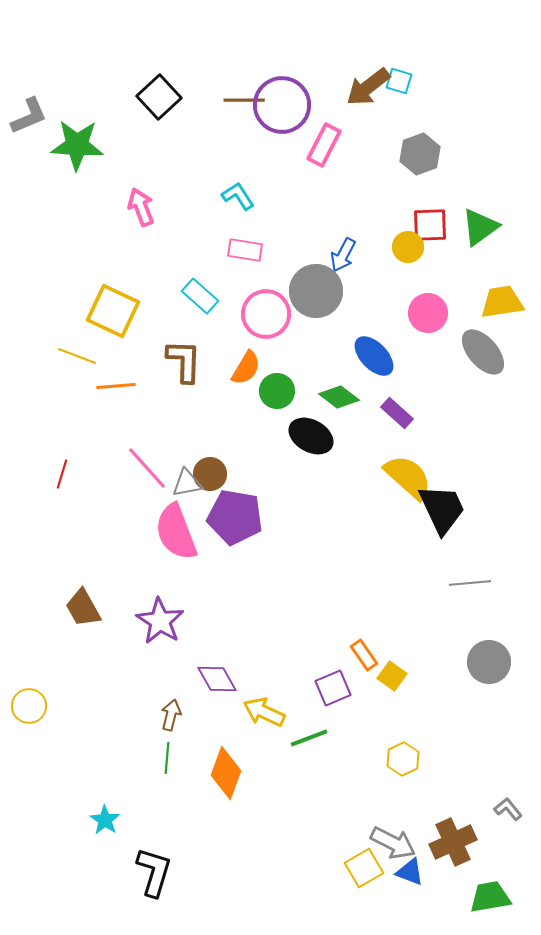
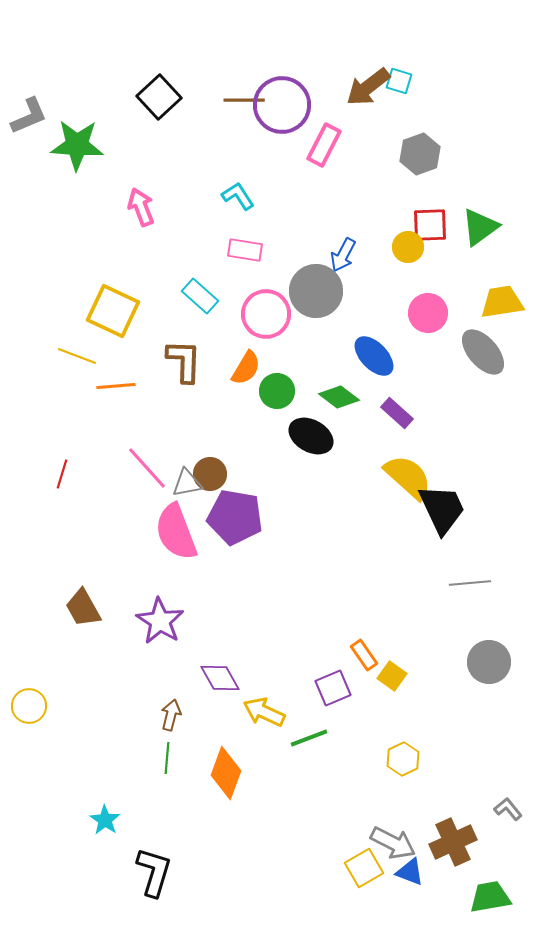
purple diamond at (217, 679): moved 3 px right, 1 px up
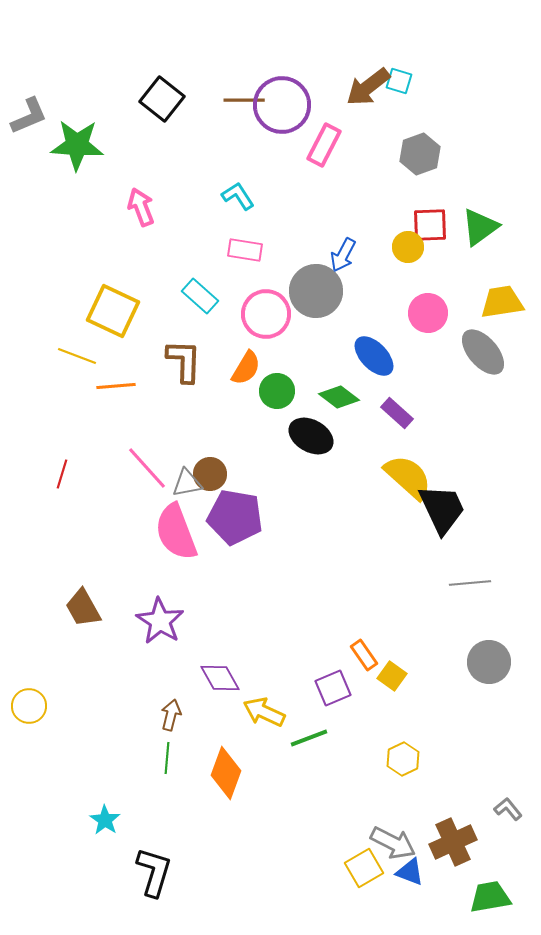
black square at (159, 97): moved 3 px right, 2 px down; rotated 9 degrees counterclockwise
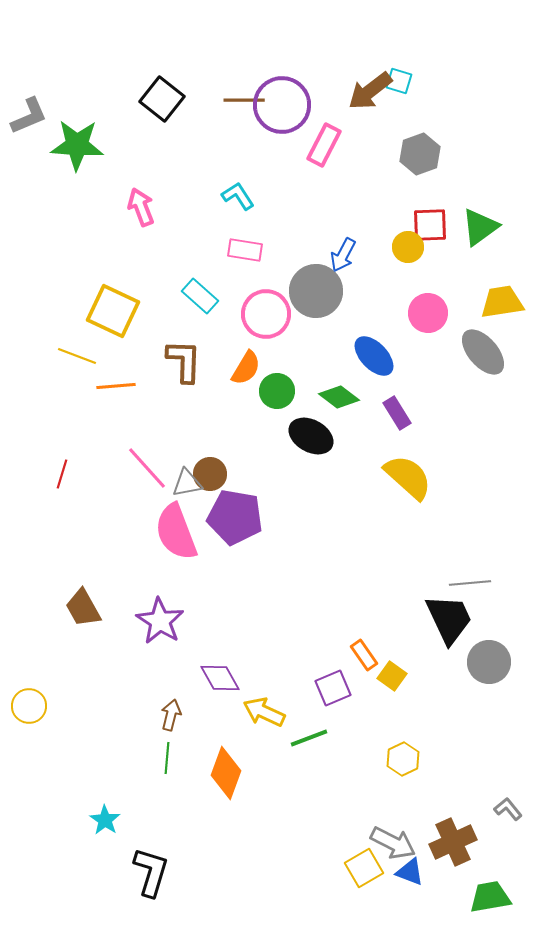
brown arrow at (368, 87): moved 2 px right, 4 px down
purple rectangle at (397, 413): rotated 16 degrees clockwise
black trapezoid at (442, 509): moved 7 px right, 110 px down
black L-shape at (154, 872): moved 3 px left
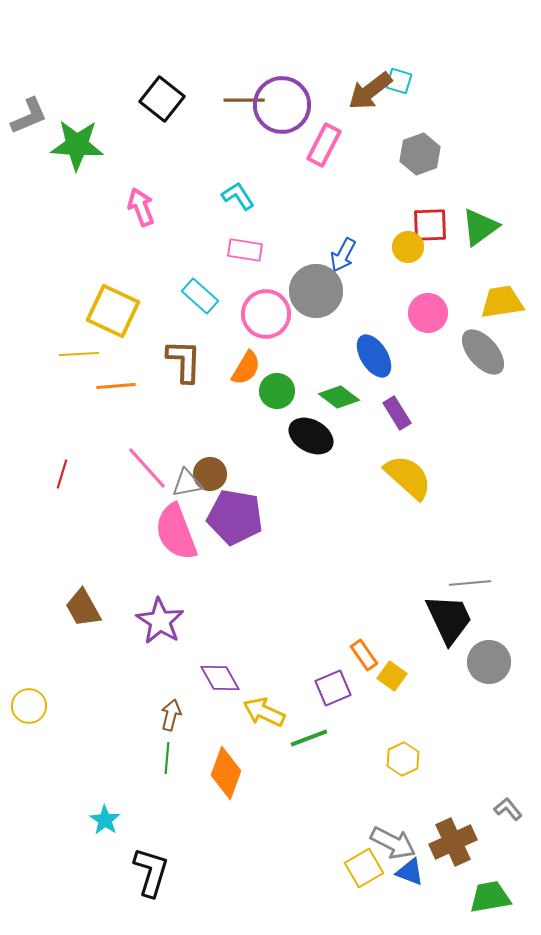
yellow line at (77, 356): moved 2 px right, 2 px up; rotated 24 degrees counterclockwise
blue ellipse at (374, 356): rotated 12 degrees clockwise
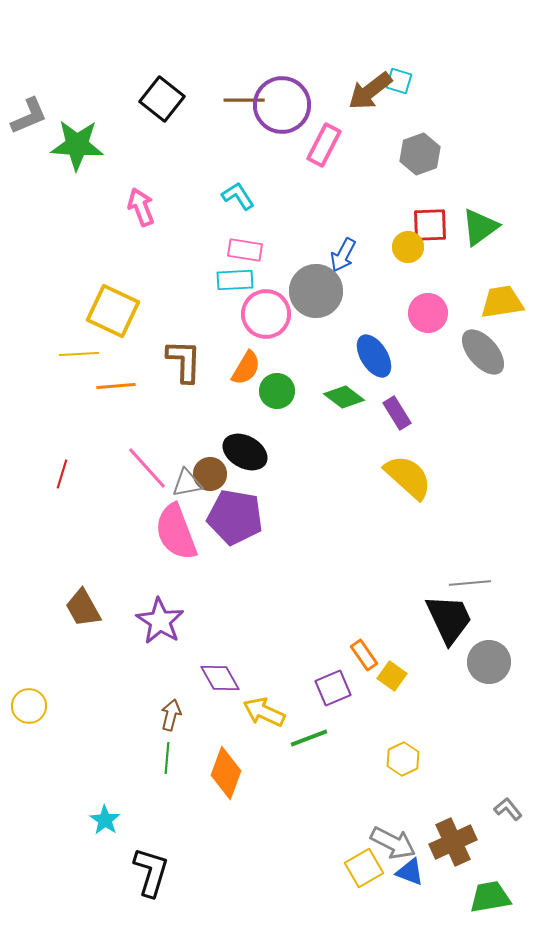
cyan rectangle at (200, 296): moved 35 px right, 16 px up; rotated 45 degrees counterclockwise
green diamond at (339, 397): moved 5 px right
black ellipse at (311, 436): moved 66 px left, 16 px down
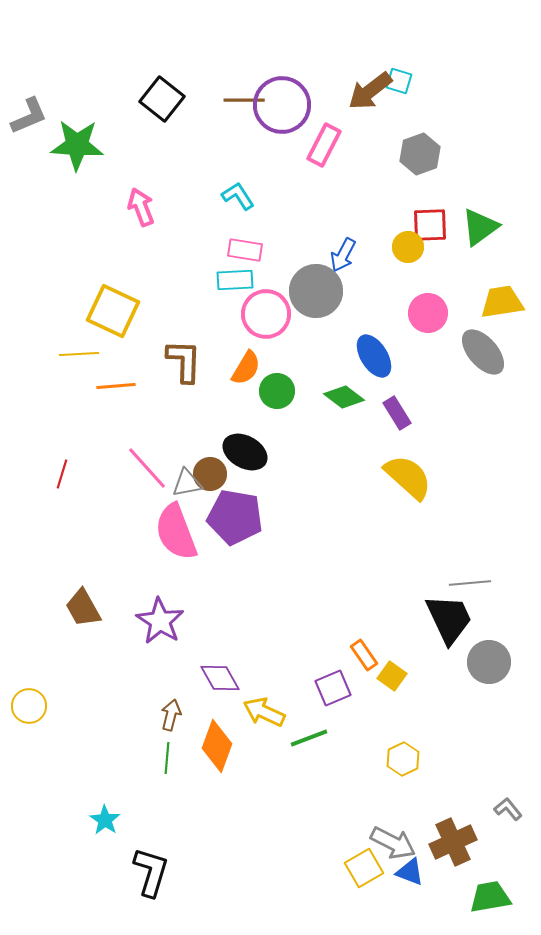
orange diamond at (226, 773): moved 9 px left, 27 px up
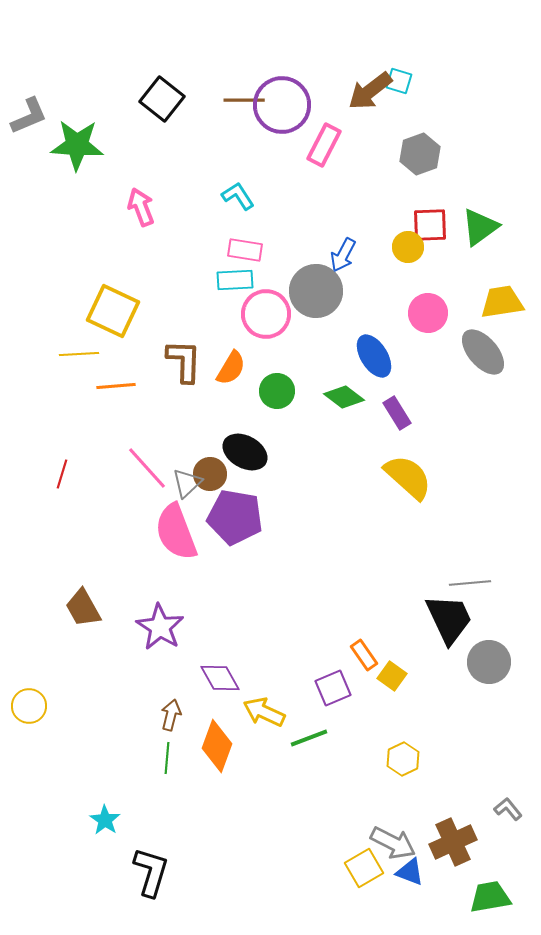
orange semicircle at (246, 368): moved 15 px left
gray triangle at (187, 483): rotated 32 degrees counterclockwise
purple star at (160, 621): moved 6 px down
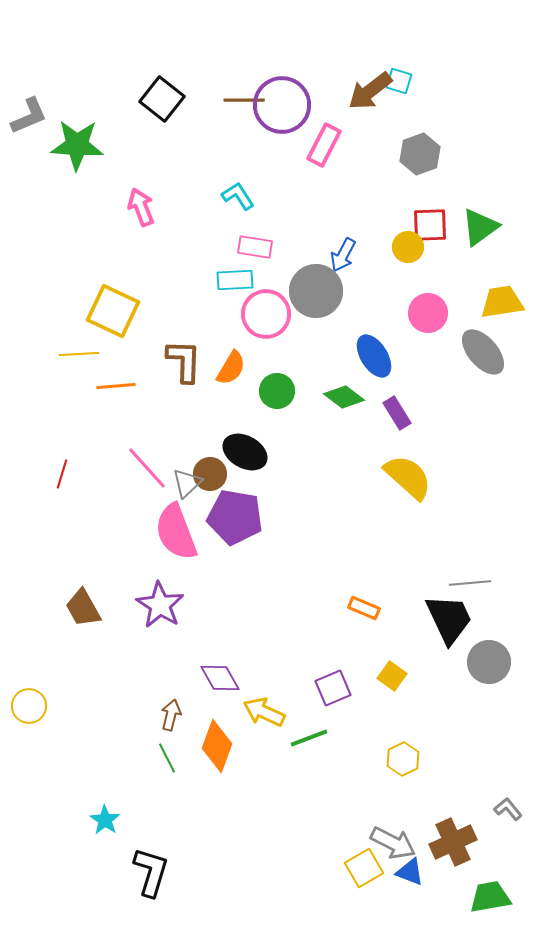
pink rectangle at (245, 250): moved 10 px right, 3 px up
purple star at (160, 627): moved 22 px up
orange rectangle at (364, 655): moved 47 px up; rotated 32 degrees counterclockwise
green line at (167, 758): rotated 32 degrees counterclockwise
